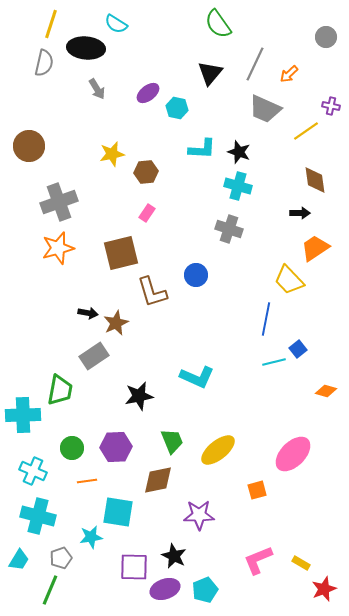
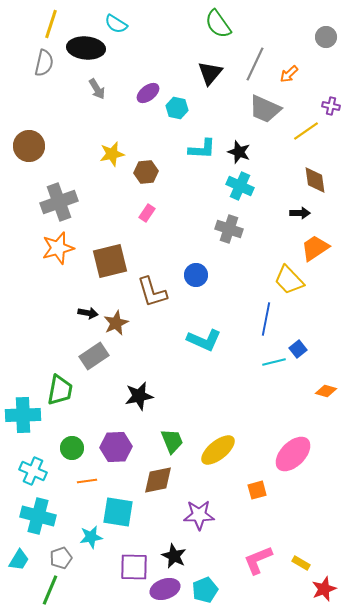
cyan cross at (238, 186): moved 2 px right; rotated 8 degrees clockwise
brown square at (121, 253): moved 11 px left, 8 px down
cyan L-shape at (197, 377): moved 7 px right, 37 px up
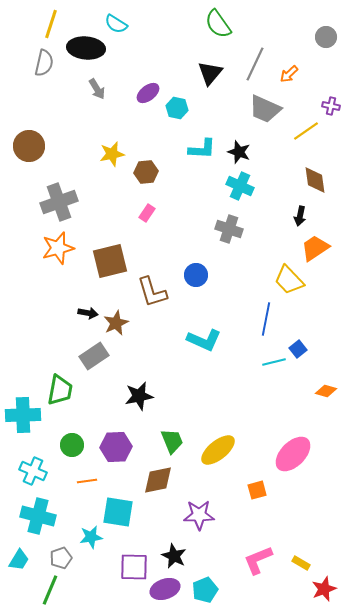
black arrow at (300, 213): moved 3 px down; rotated 102 degrees clockwise
green circle at (72, 448): moved 3 px up
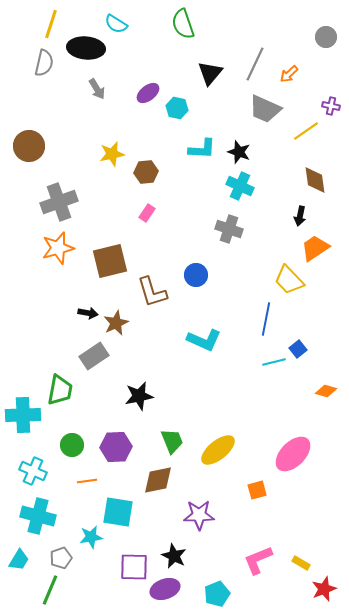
green semicircle at (218, 24): moved 35 px left; rotated 16 degrees clockwise
cyan pentagon at (205, 590): moved 12 px right, 4 px down
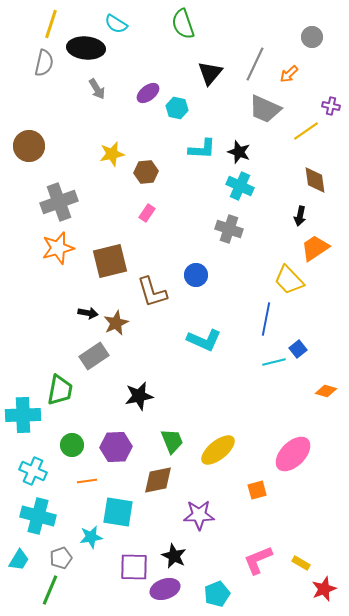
gray circle at (326, 37): moved 14 px left
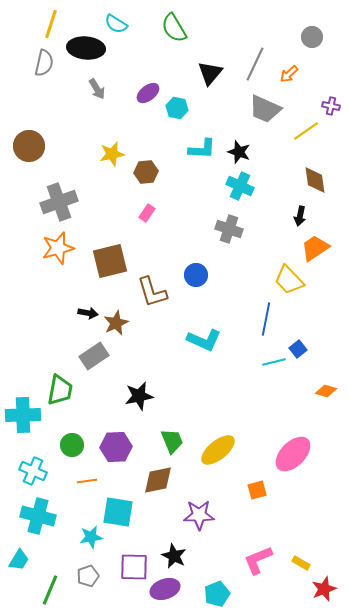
green semicircle at (183, 24): moved 9 px left, 4 px down; rotated 12 degrees counterclockwise
gray pentagon at (61, 558): moved 27 px right, 18 px down
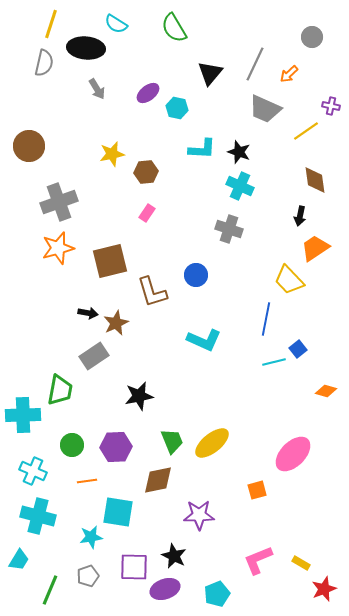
yellow ellipse at (218, 450): moved 6 px left, 7 px up
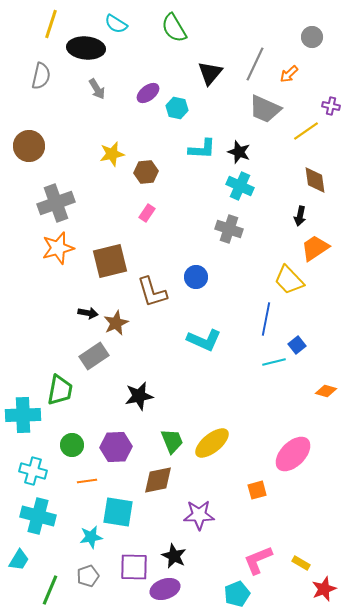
gray semicircle at (44, 63): moved 3 px left, 13 px down
gray cross at (59, 202): moved 3 px left, 1 px down
blue circle at (196, 275): moved 2 px down
blue square at (298, 349): moved 1 px left, 4 px up
cyan cross at (33, 471): rotated 8 degrees counterclockwise
cyan pentagon at (217, 594): moved 20 px right
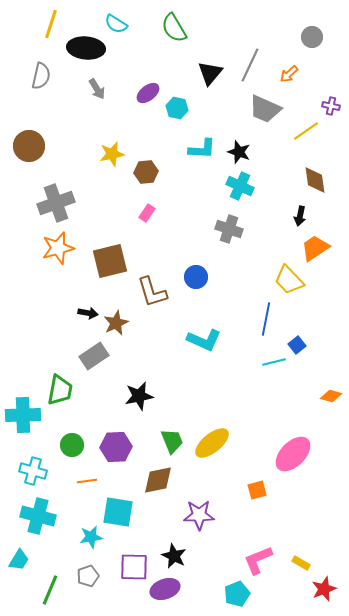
gray line at (255, 64): moved 5 px left, 1 px down
orange diamond at (326, 391): moved 5 px right, 5 px down
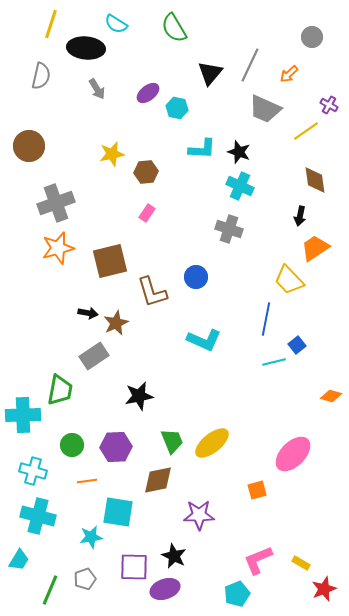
purple cross at (331, 106): moved 2 px left, 1 px up; rotated 18 degrees clockwise
gray pentagon at (88, 576): moved 3 px left, 3 px down
